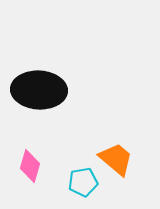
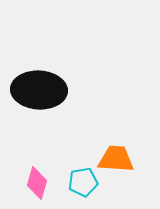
orange trapezoid: rotated 36 degrees counterclockwise
pink diamond: moved 7 px right, 17 px down
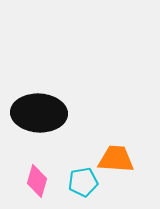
black ellipse: moved 23 px down
pink diamond: moved 2 px up
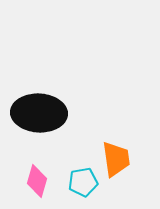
orange trapezoid: rotated 78 degrees clockwise
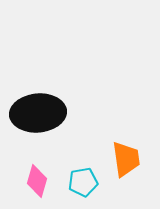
black ellipse: moved 1 px left; rotated 8 degrees counterclockwise
orange trapezoid: moved 10 px right
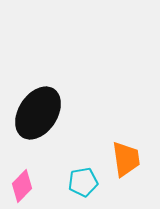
black ellipse: rotated 52 degrees counterclockwise
pink diamond: moved 15 px left, 5 px down; rotated 28 degrees clockwise
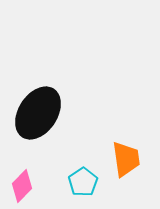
cyan pentagon: rotated 24 degrees counterclockwise
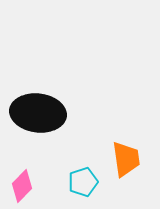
black ellipse: rotated 64 degrees clockwise
cyan pentagon: rotated 16 degrees clockwise
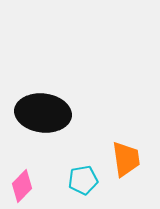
black ellipse: moved 5 px right
cyan pentagon: moved 2 px up; rotated 8 degrees clockwise
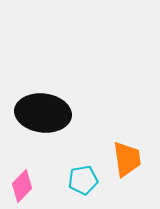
orange trapezoid: moved 1 px right
